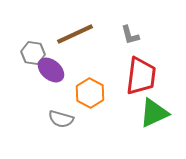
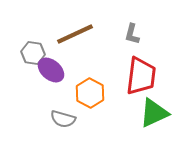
gray L-shape: moved 2 px right, 1 px up; rotated 30 degrees clockwise
gray semicircle: moved 2 px right
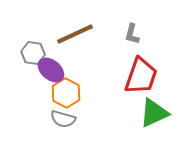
red trapezoid: rotated 12 degrees clockwise
orange hexagon: moved 24 px left
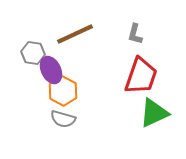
gray L-shape: moved 3 px right
purple ellipse: rotated 24 degrees clockwise
orange hexagon: moved 3 px left, 2 px up
